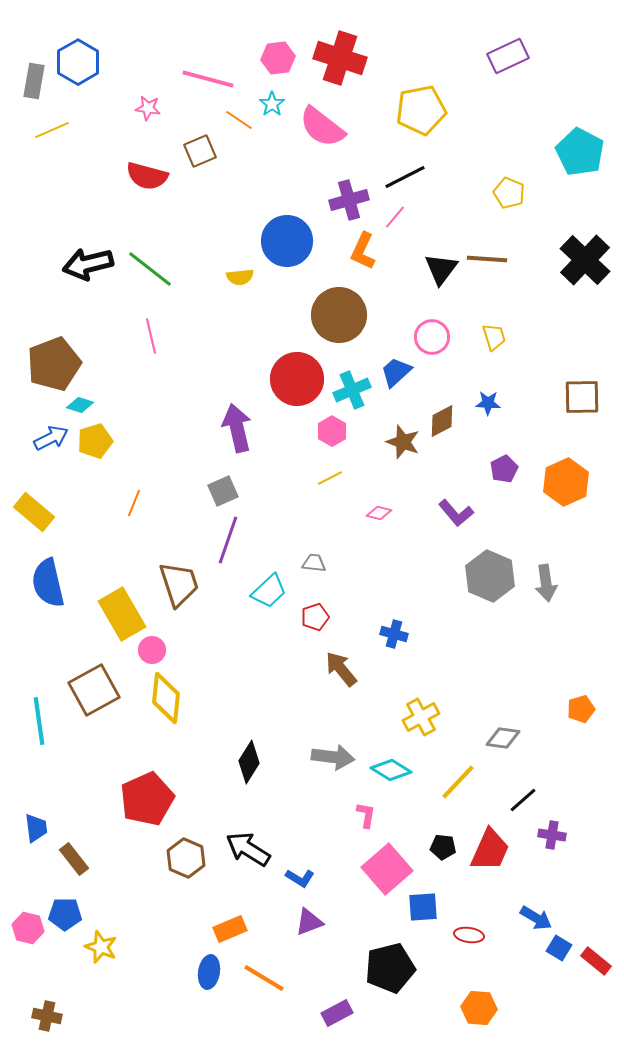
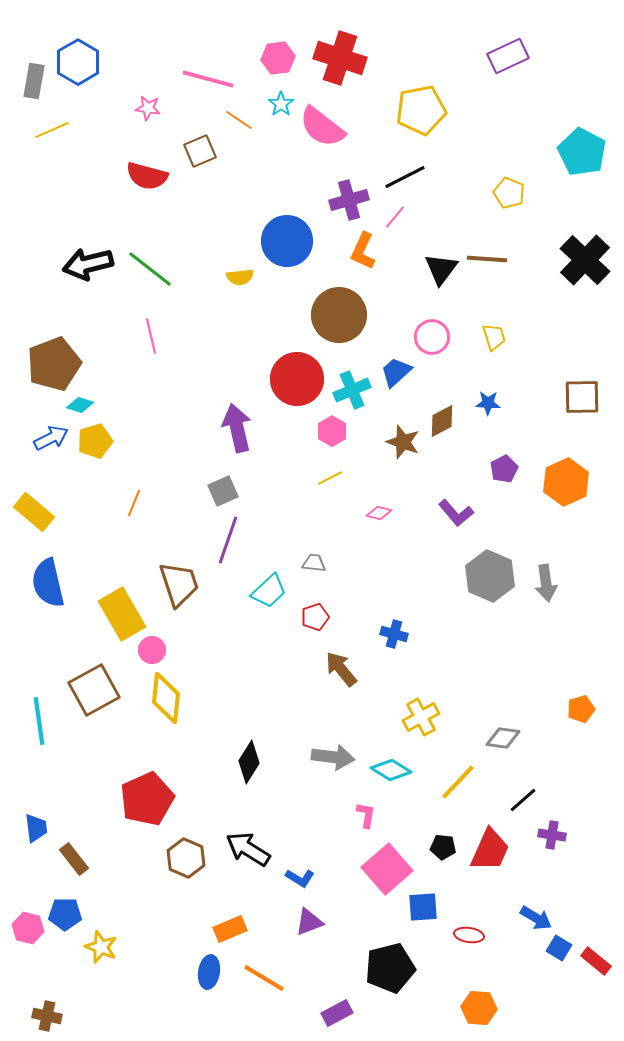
cyan star at (272, 104): moved 9 px right
cyan pentagon at (580, 152): moved 2 px right
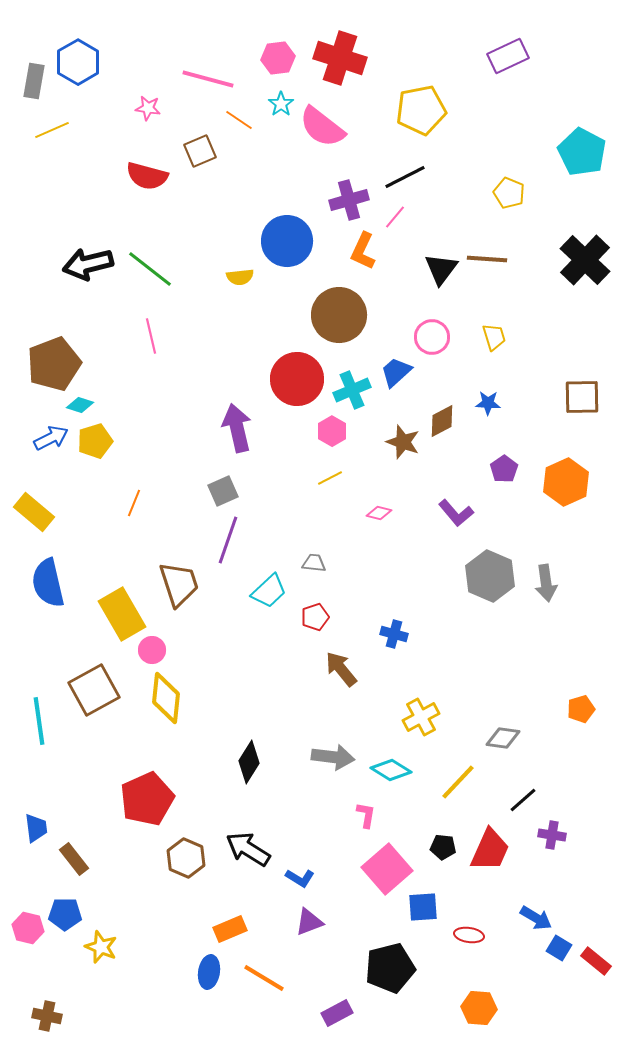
purple pentagon at (504, 469): rotated 8 degrees counterclockwise
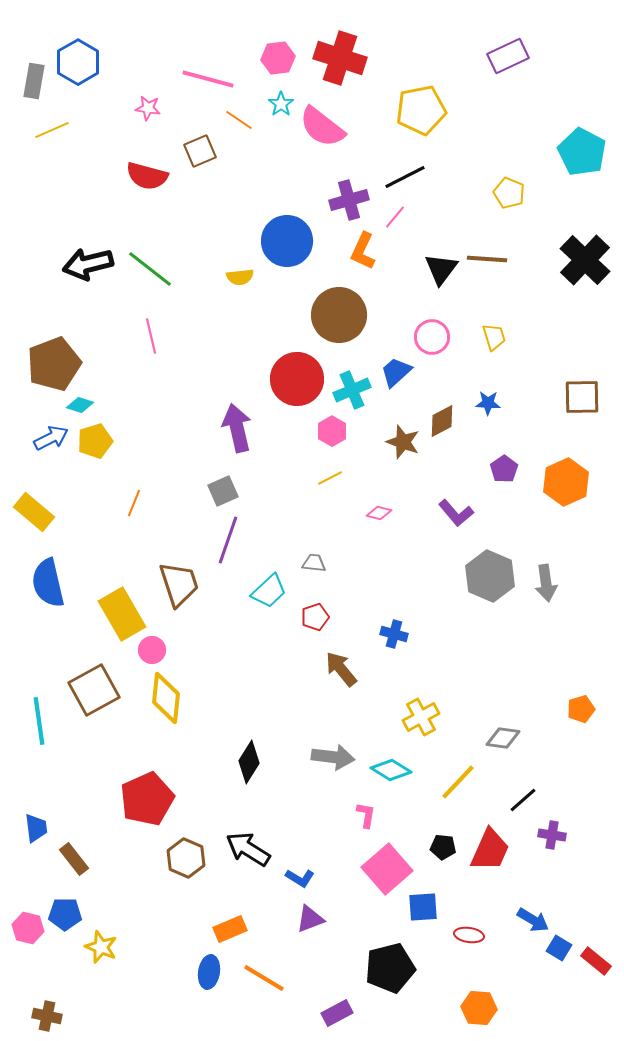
blue arrow at (536, 918): moved 3 px left, 2 px down
purple triangle at (309, 922): moved 1 px right, 3 px up
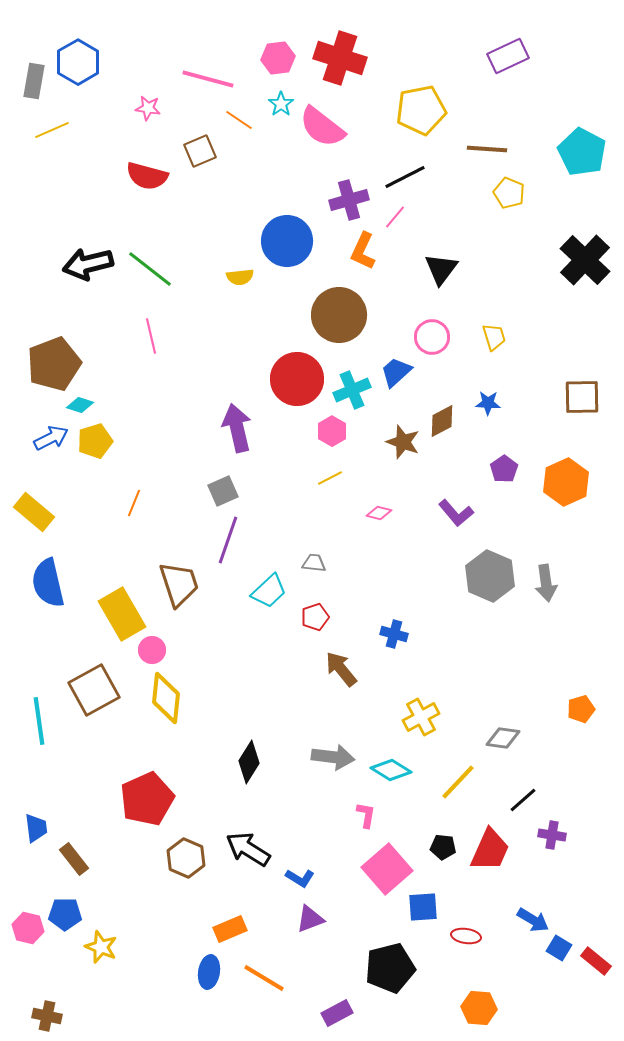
brown line at (487, 259): moved 110 px up
red ellipse at (469, 935): moved 3 px left, 1 px down
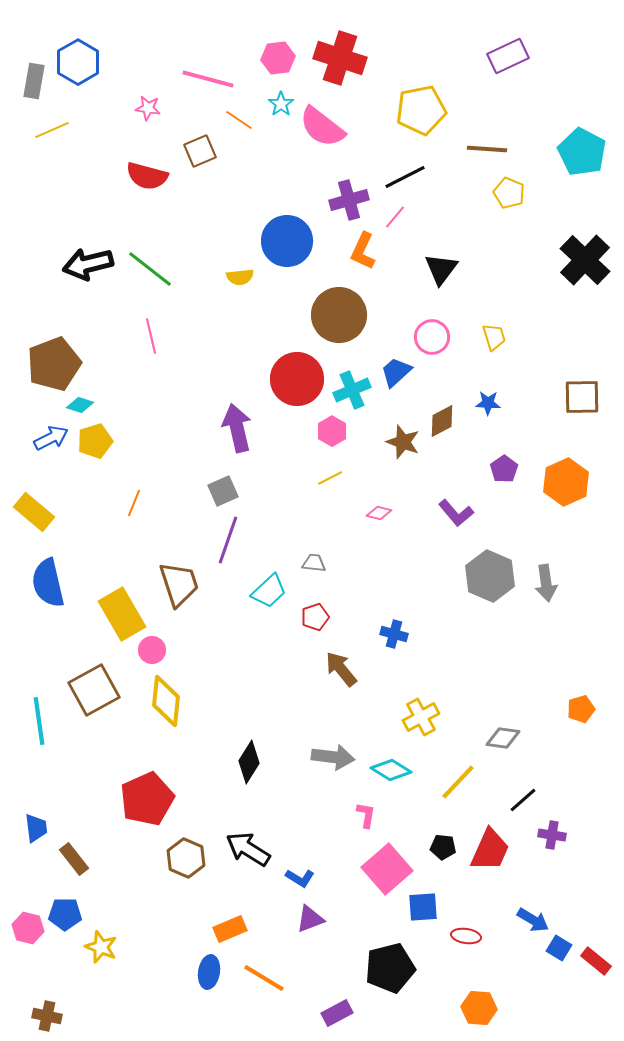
yellow diamond at (166, 698): moved 3 px down
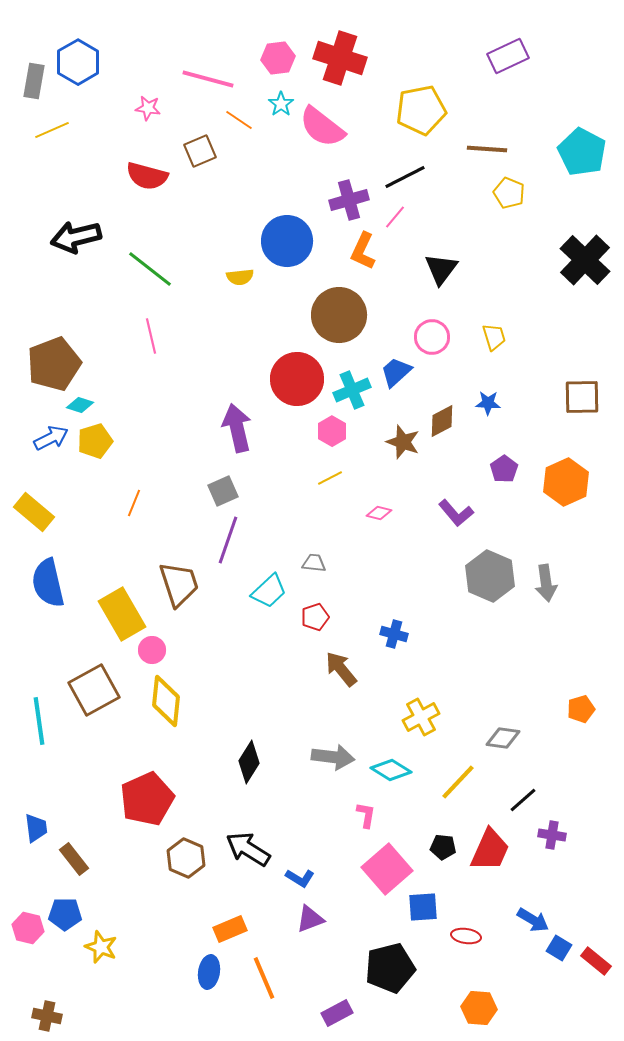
black arrow at (88, 264): moved 12 px left, 27 px up
orange line at (264, 978): rotated 36 degrees clockwise
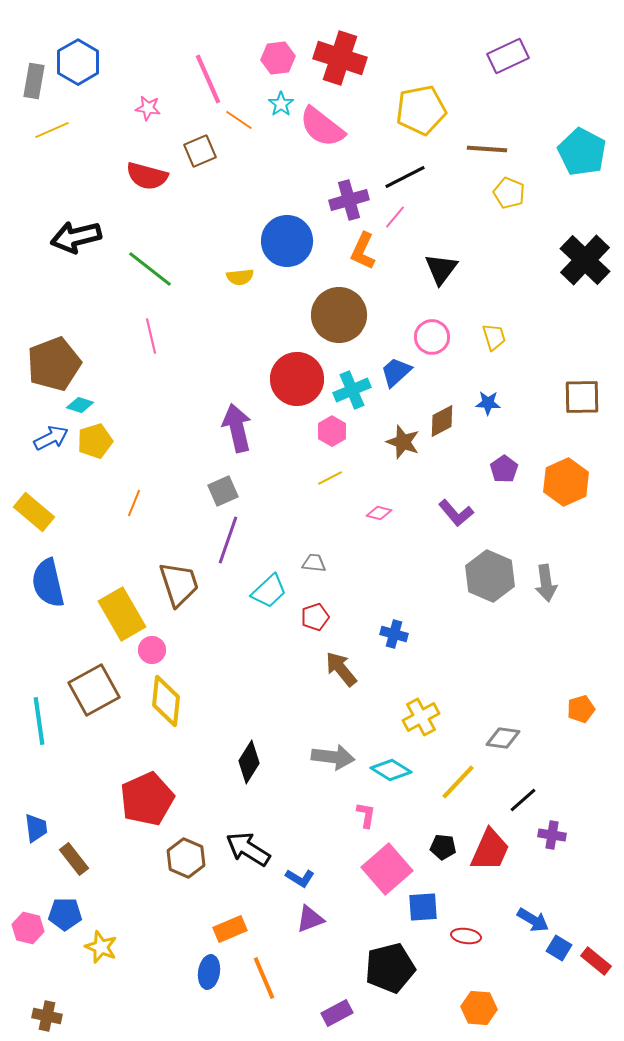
pink line at (208, 79): rotated 51 degrees clockwise
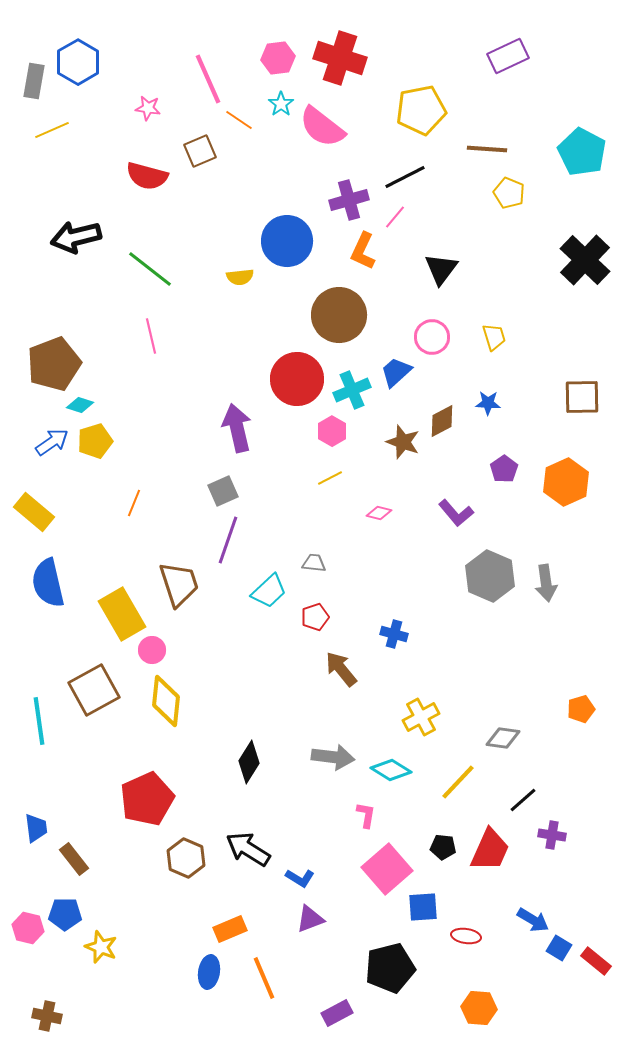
blue arrow at (51, 438): moved 1 px right, 4 px down; rotated 8 degrees counterclockwise
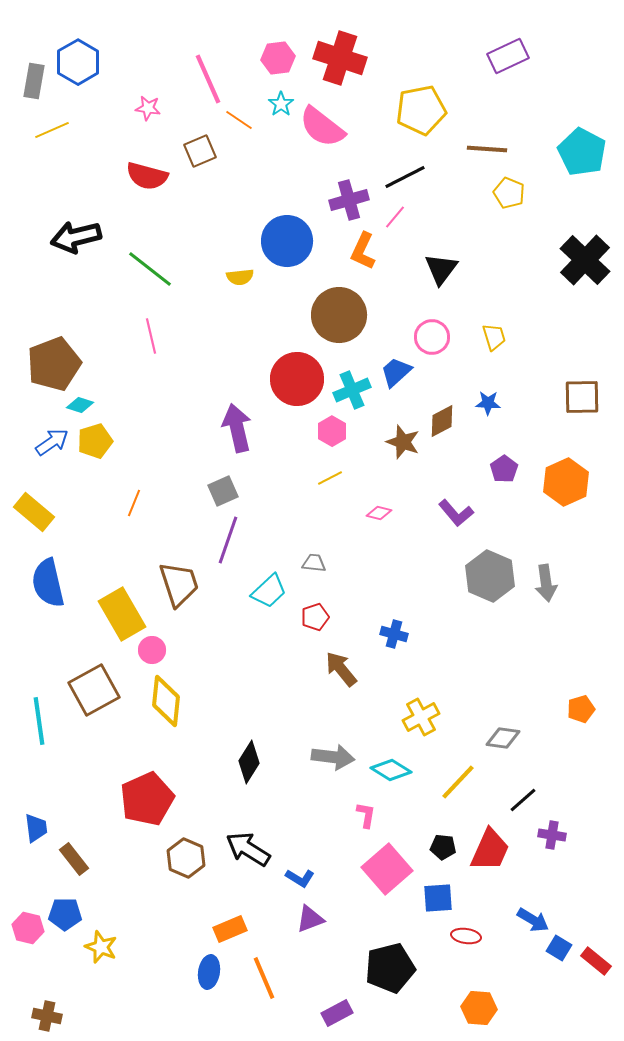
blue square at (423, 907): moved 15 px right, 9 px up
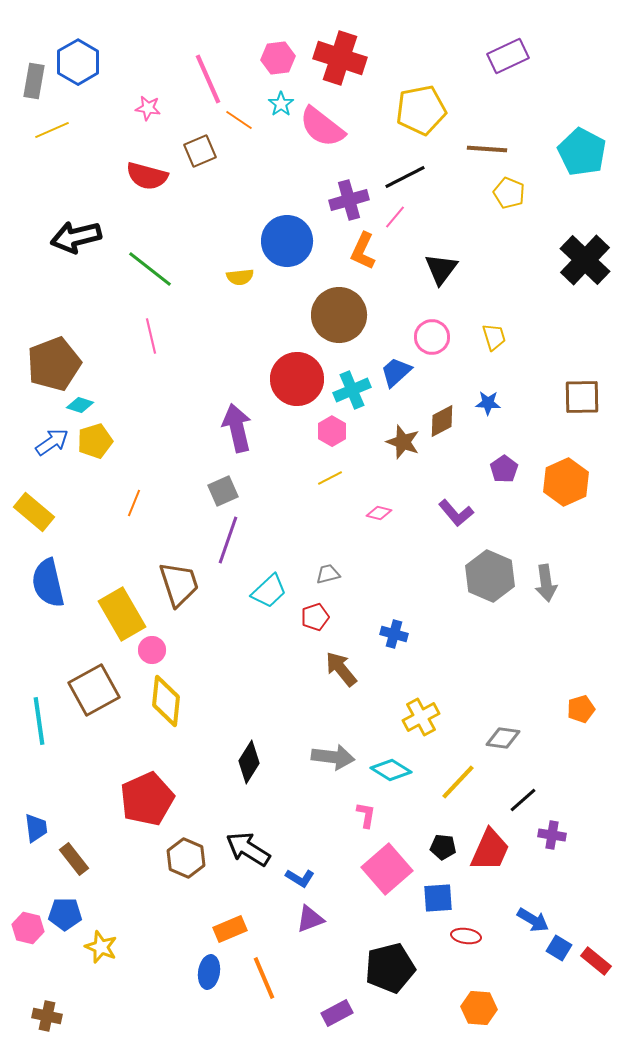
gray trapezoid at (314, 563): moved 14 px right, 11 px down; rotated 20 degrees counterclockwise
